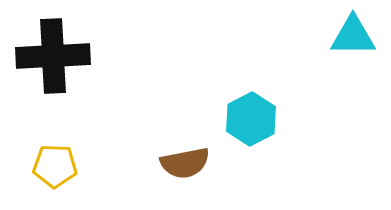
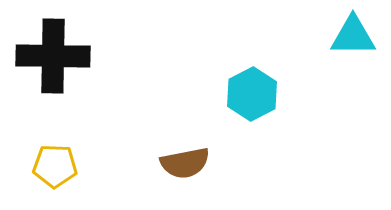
black cross: rotated 4 degrees clockwise
cyan hexagon: moved 1 px right, 25 px up
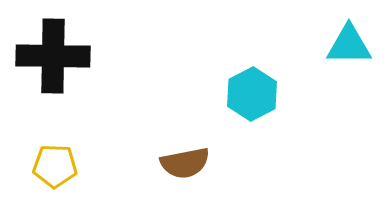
cyan triangle: moved 4 px left, 9 px down
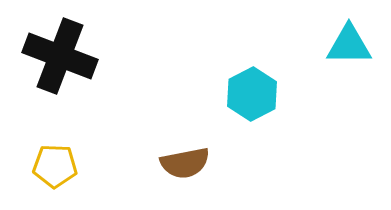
black cross: moved 7 px right; rotated 20 degrees clockwise
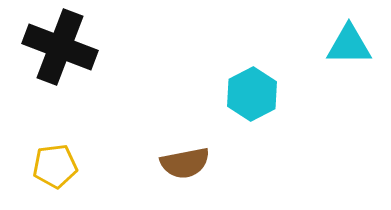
black cross: moved 9 px up
yellow pentagon: rotated 9 degrees counterclockwise
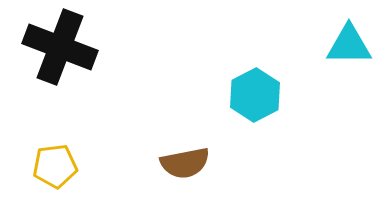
cyan hexagon: moved 3 px right, 1 px down
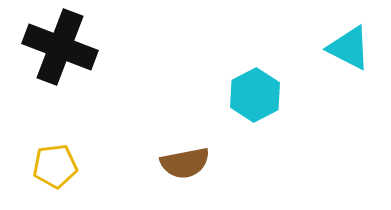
cyan triangle: moved 3 px down; rotated 27 degrees clockwise
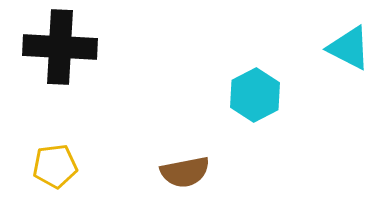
black cross: rotated 18 degrees counterclockwise
brown semicircle: moved 9 px down
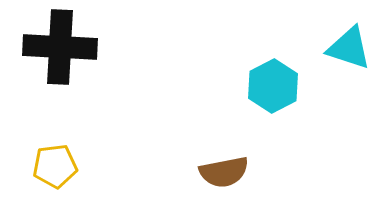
cyan triangle: rotated 9 degrees counterclockwise
cyan hexagon: moved 18 px right, 9 px up
brown semicircle: moved 39 px right
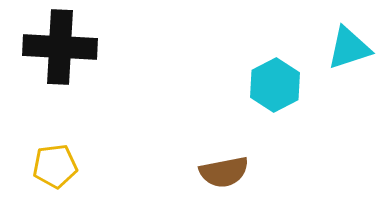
cyan triangle: rotated 36 degrees counterclockwise
cyan hexagon: moved 2 px right, 1 px up
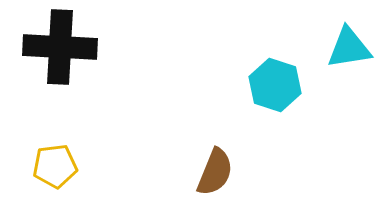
cyan triangle: rotated 9 degrees clockwise
cyan hexagon: rotated 15 degrees counterclockwise
brown semicircle: moved 9 px left; rotated 57 degrees counterclockwise
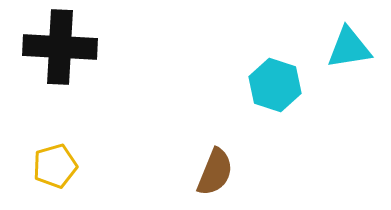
yellow pentagon: rotated 9 degrees counterclockwise
